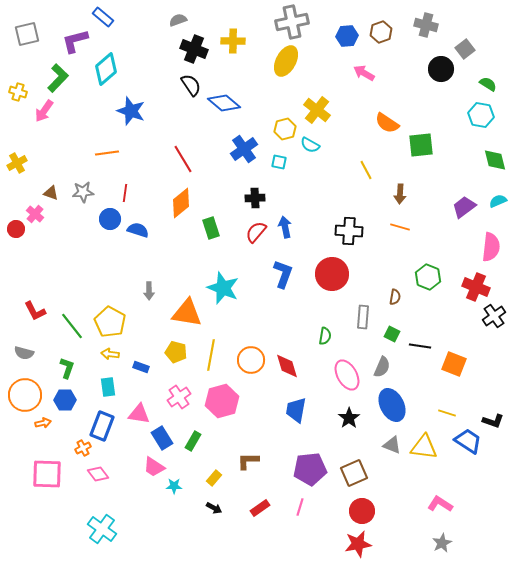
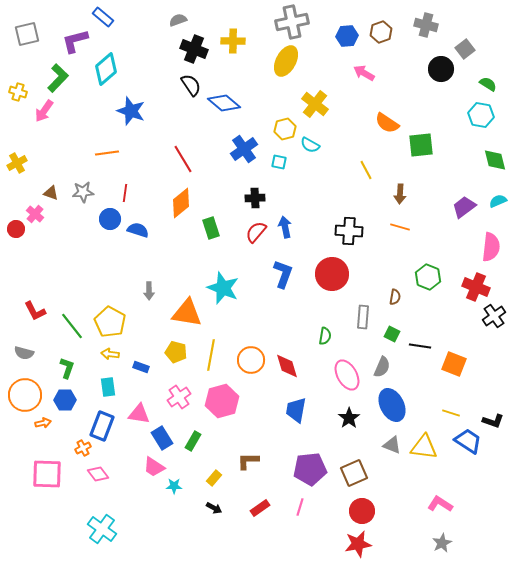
yellow cross at (317, 110): moved 2 px left, 6 px up
yellow line at (447, 413): moved 4 px right
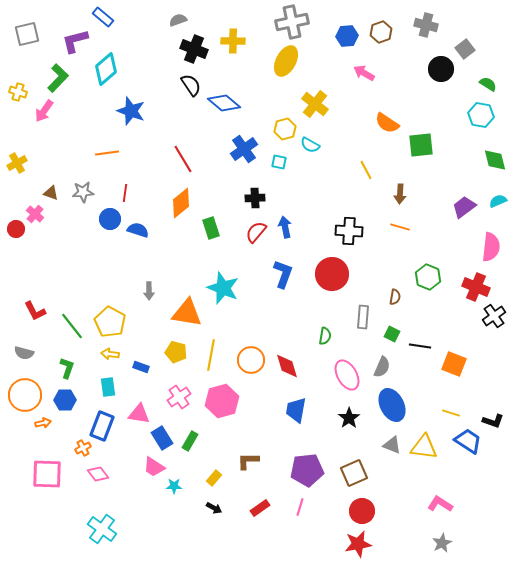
green rectangle at (193, 441): moved 3 px left
purple pentagon at (310, 469): moved 3 px left, 1 px down
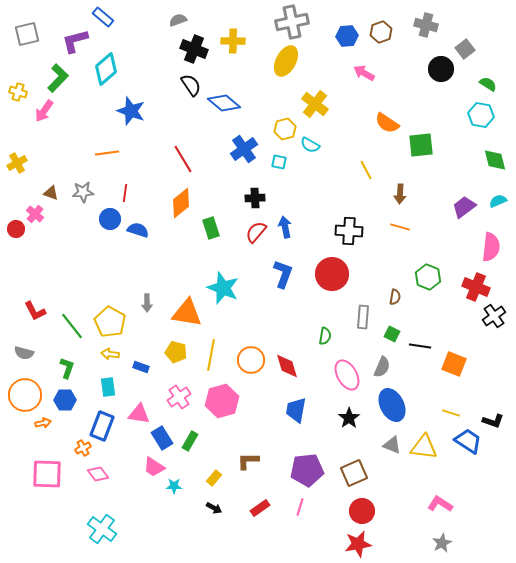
gray arrow at (149, 291): moved 2 px left, 12 px down
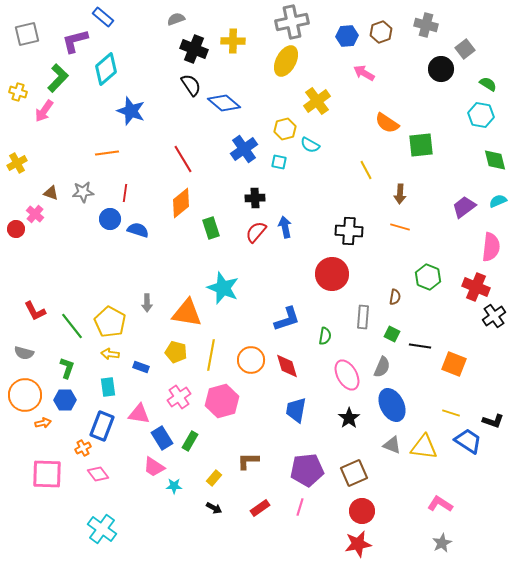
gray semicircle at (178, 20): moved 2 px left, 1 px up
yellow cross at (315, 104): moved 2 px right, 3 px up; rotated 16 degrees clockwise
blue L-shape at (283, 274): moved 4 px right, 45 px down; rotated 52 degrees clockwise
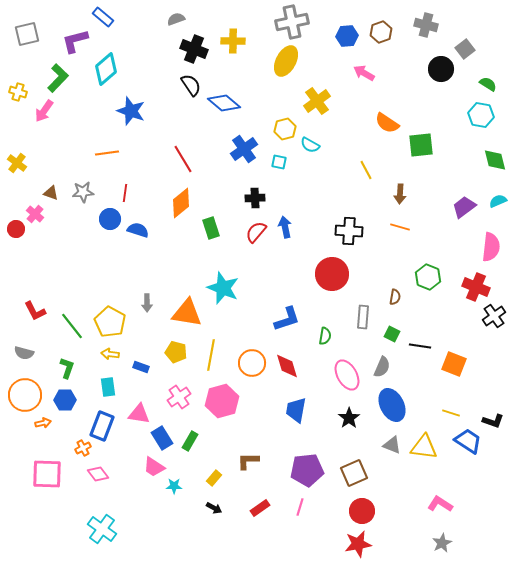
yellow cross at (17, 163): rotated 24 degrees counterclockwise
orange circle at (251, 360): moved 1 px right, 3 px down
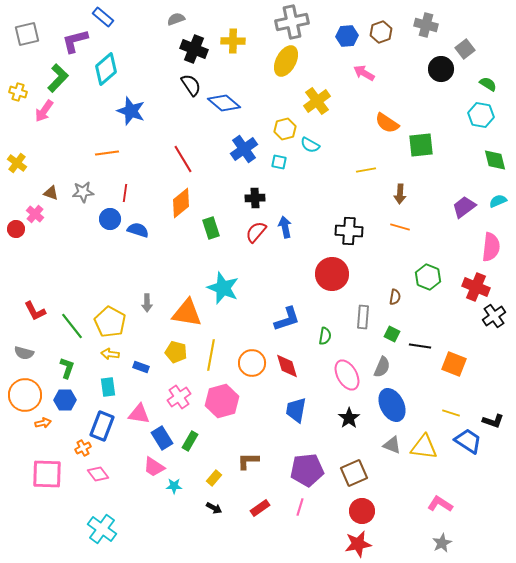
yellow line at (366, 170): rotated 72 degrees counterclockwise
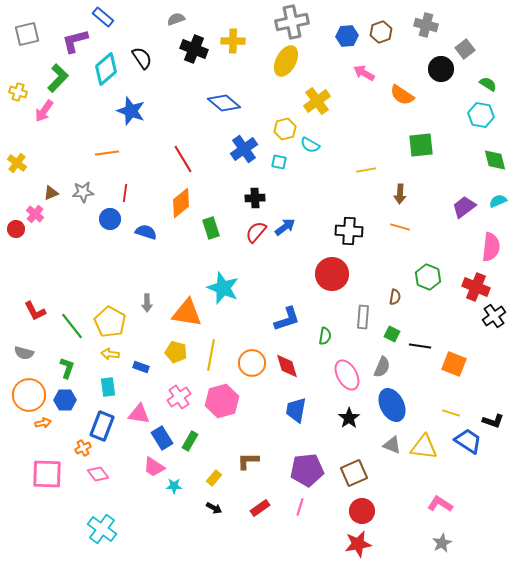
black semicircle at (191, 85): moved 49 px left, 27 px up
orange semicircle at (387, 123): moved 15 px right, 28 px up
brown triangle at (51, 193): rotated 42 degrees counterclockwise
blue arrow at (285, 227): rotated 65 degrees clockwise
blue semicircle at (138, 230): moved 8 px right, 2 px down
orange circle at (25, 395): moved 4 px right
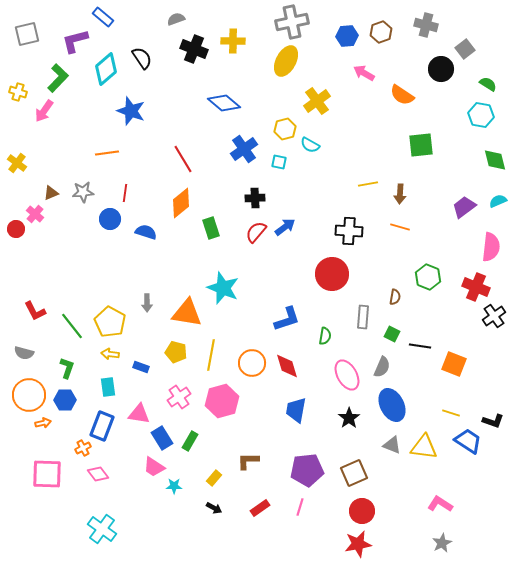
yellow line at (366, 170): moved 2 px right, 14 px down
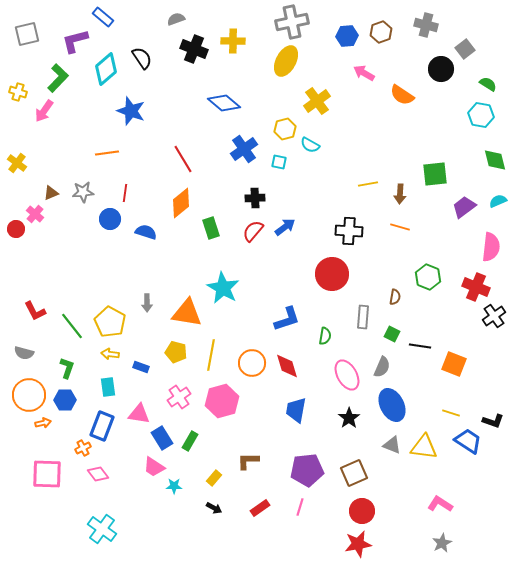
green square at (421, 145): moved 14 px right, 29 px down
red semicircle at (256, 232): moved 3 px left, 1 px up
cyan star at (223, 288): rotated 8 degrees clockwise
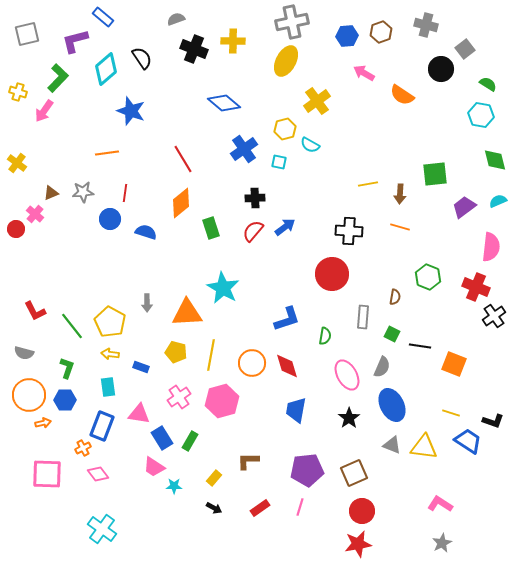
orange triangle at (187, 313): rotated 12 degrees counterclockwise
